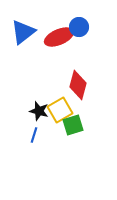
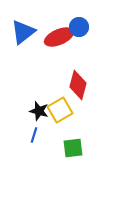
green square: moved 23 px down; rotated 10 degrees clockwise
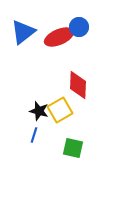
red diamond: rotated 12 degrees counterclockwise
green square: rotated 20 degrees clockwise
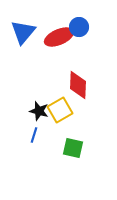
blue triangle: rotated 12 degrees counterclockwise
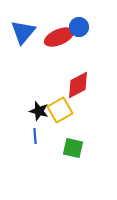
red diamond: rotated 60 degrees clockwise
blue line: moved 1 px right, 1 px down; rotated 21 degrees counterclockwise
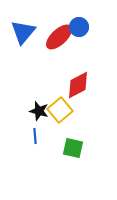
red ellipse: rotated 20 degrees counterclockwise
yellow square: rotated 10 degrees counterclockwise
